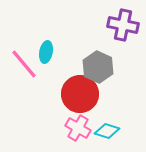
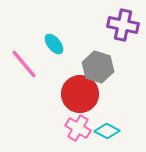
cyan ellipse: moved 8 px right, 8 px up; rotated 50 degrees counterclockwise
gray hexagon: rotated 8 degrees counterclockwise
cyan diamond: rotated 10 degrees clockwise
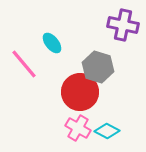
cyan ellipse: moved 2 px left, 1 px up
red circle: moved 2 px up
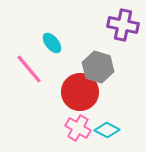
pink line: moved 5 px right, 5 px down
cyan diamond: moved 1 px up
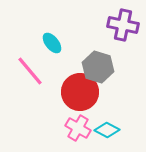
pink line: moved 1 px right, 2 px down
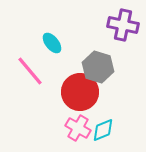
cyan diamond: moved 4 px left; rotated 50 degrees counterclockwise
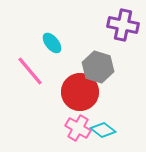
cyan diamond: rotated 60 degrees clockwise
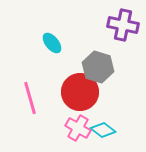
pink line: moved 27 px down; rotated 24 degrees clockwise
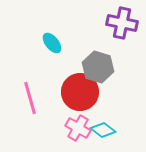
purple cross: moved 1 px left, 2 px up
